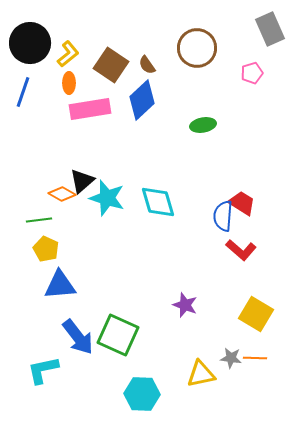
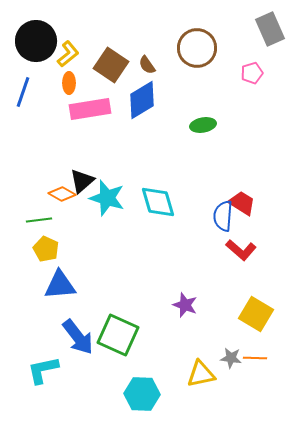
black circle: moved 6 px right, 2 px up
blue diamond: rotated 12 degrees clockwise
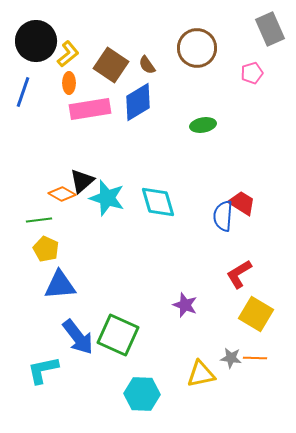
blue diamond: moved 4 px left, 2 px down
red L-shape: moved 2 px left, 24 px down; rotated 108 degrees clockwise
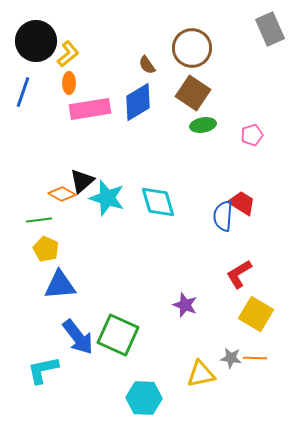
brown circle: moved 5 px left
brown square: moved 82 px right, 28 px down
pink pentagon: moved 62 px down
cyan hexagon: moved 2 px right, 4 px down
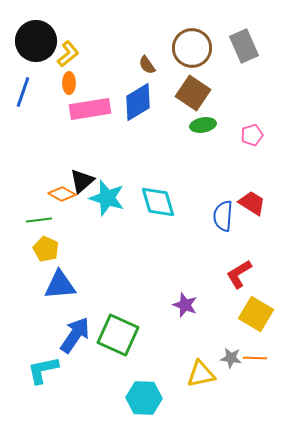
gray rectangle: moved 26 px left, 17 px down
red trapezoid: moved 10 px right
blue arrow: moved 3 px left, 2 px up; rotated 108 degrees counterclockwise
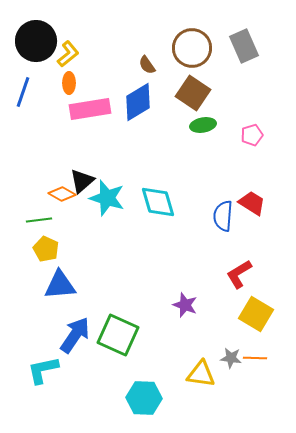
yellow triangle: rotated 20 degrees clockwise
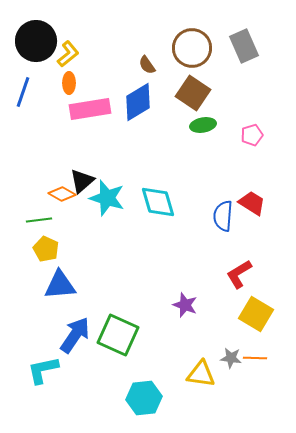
cyan hexagon: rotated 8 degrees counterclockwise
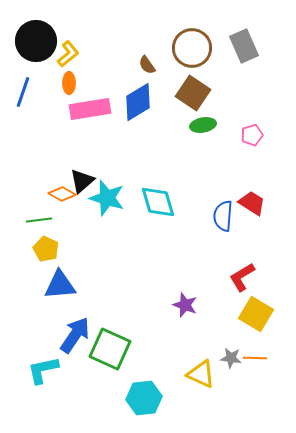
red L-shape: moved 3 px right, 3 px down
green square: moved 8 px left, 14 px down
yellow triangle: rotated 16 degrees clockwise
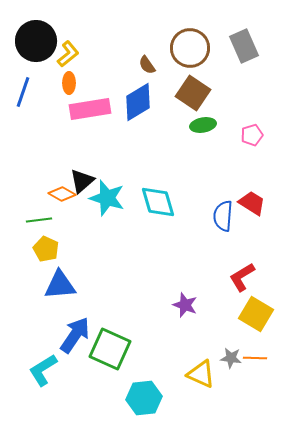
brown circle: moved 2 px left
cyan L-shape: rotated 20 degrees counterclockwise
